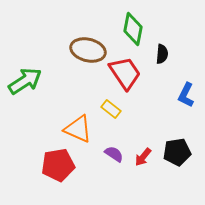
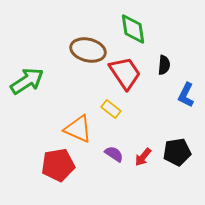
green diamond: rotated 20 degrees counterclockwise
black semicircle: moved 2 px right, 11 px down
green arrow: moved 2 px right
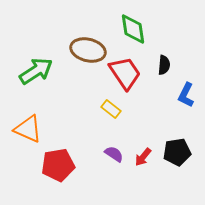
green arrow: moved 9 px right, 10 px up
orange triangle: moved 50 px left
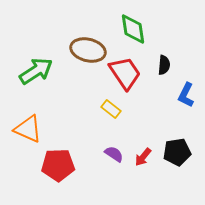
red pentagon: rotated 8 degrees clockwise
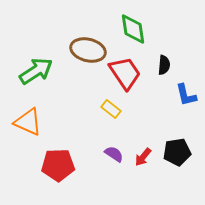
blue L-shape: rotated 40 degrees counterclockwise
orange triangle: moved 7 px up
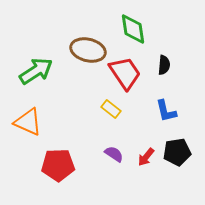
blue L-shape: moved 20 px left, 16 px down
red arrow: moved 3 px right
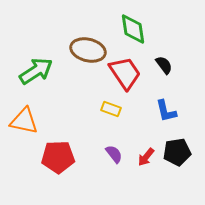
black semicircle: rotated 42 degrees counterclockwise
yellow rectangle: rotated 18 degrees counterclockwise
orange triangle: moved 4 px left, 1 px up; rotated 12 degrees counterclockwise
purple semicircle: rotated 18 degrees clockwise
red pentagon: moved 8 px up
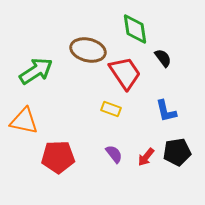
green diamond: moved 2 px right
black semicircle: moved 1 px left, 7 px up
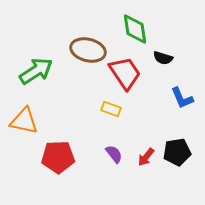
black semicircle: rotated 144 degrees clockwise
blue L-shape: moved 16 px right, 13 px up; rotated 10 degrees counterclockwise
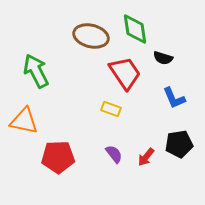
brown ellipse: moved 3 px right, 14 px up
green arrow: rotated 84 degrees counterclockwise
blue L-shape: moved 8 px left
black pentagon: moved 2 px right, 8 px up
